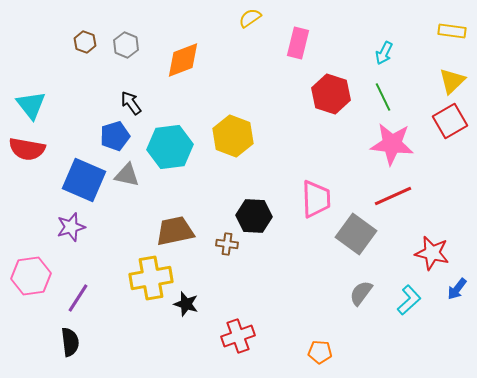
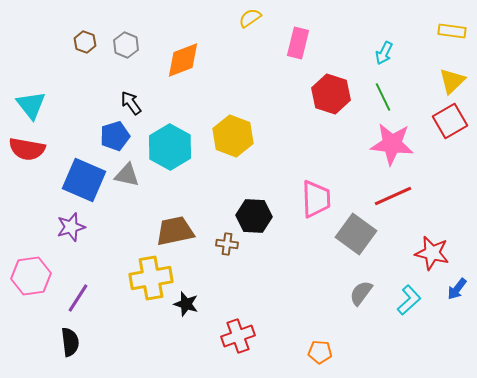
cyan hexagon: rotated 24 degrees counterclockwise
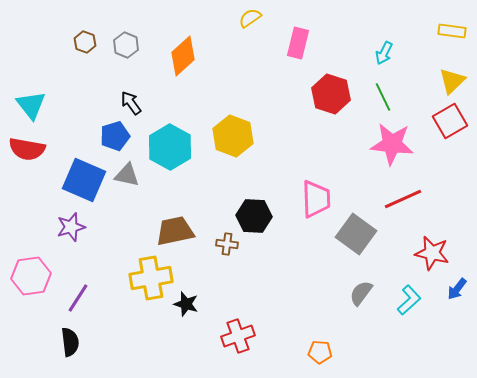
orange diamond: moved 4 px up; rotated 21 degrees counterclockwise
red line: moved 10 px right, 3 px down
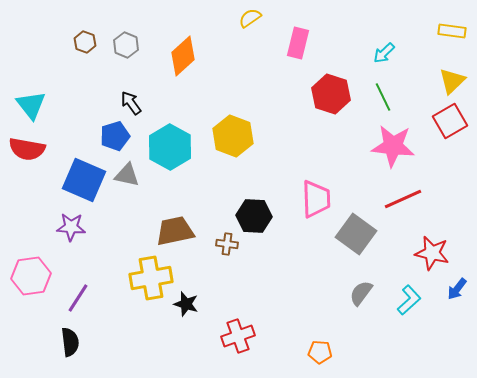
cyan arrow: rotated 20 degrees clockwise
pink star: moved 1 px right, 2 px down
purple star: rotated 20 degrees clockwise
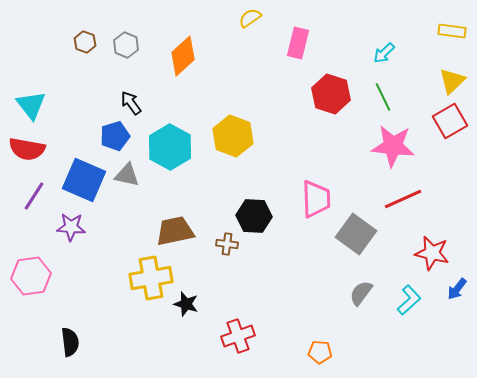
purple line: moved 44 px left, 102 px up
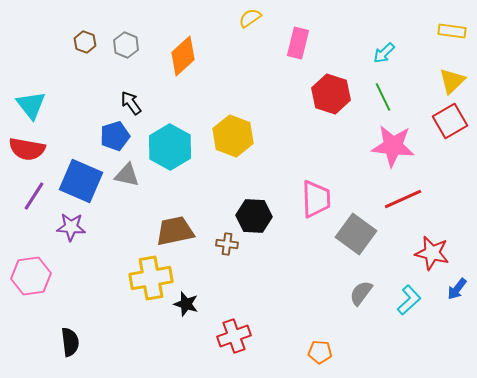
blue square: moved 3 px left, 1 px down
red cross: moved 4 px left
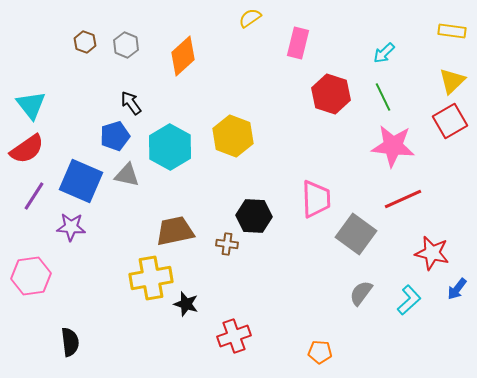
red semicircle: rotated 45 degrees counterclockwise
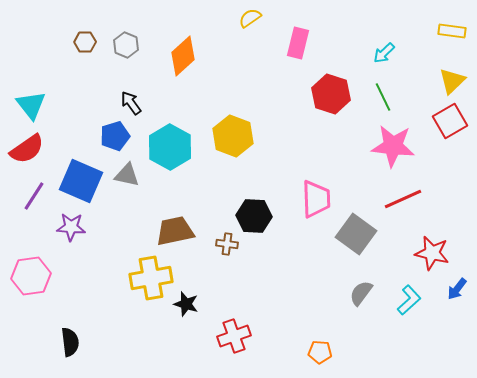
brown hexagon: rotated 20 degrees counterclockwise
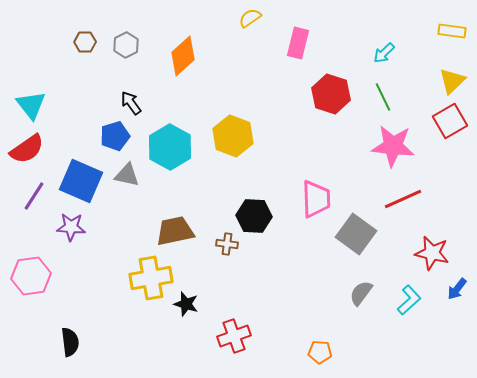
gray hexagon: rotated 10 degrees clockwise
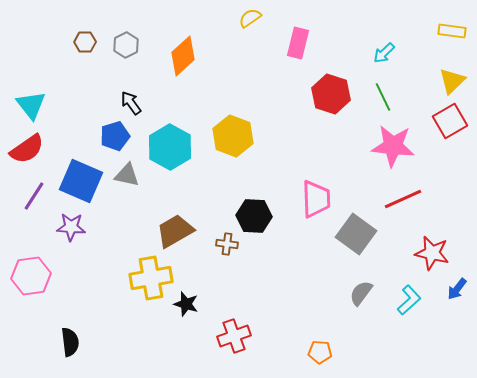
brown trapezoid: rotated 18 degrees counterclockwise
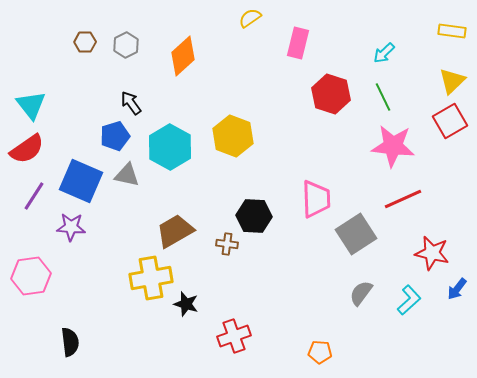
gray square: rotated 21 degrees clockwise
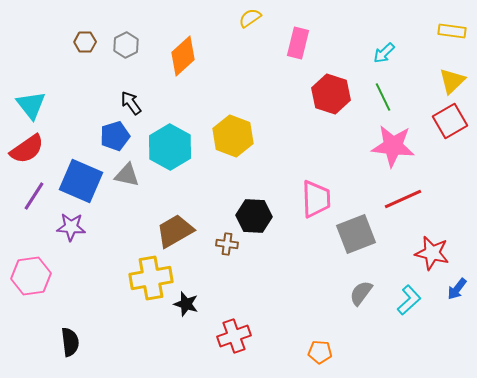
gray square: rotated 12 degrees clockwise
